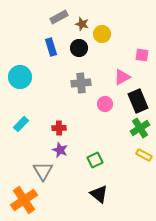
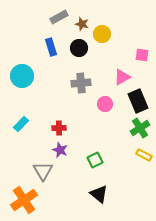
cyan circle: moved 2 px right, 1 px up
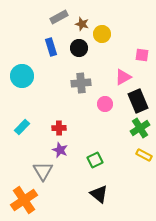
pink triangle: moved 1 px right
cyan rectangle: moved 1 px right, 3 px down
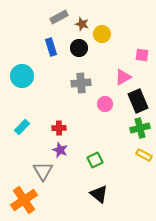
green cross: rotated 18 degrees clockwise
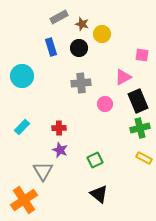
yellow rectangle: moved 3 px down
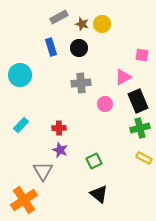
yellow circle: moved 10 px up
cyan circle: moved 2 px left, 1 px up
cyan rectangle: moved 1 px left, 2 px up
green square: moved 1 px left, 1 px down
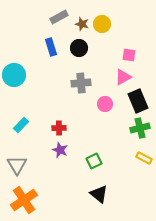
pink square: moved 13 px left
cyan circle: moved 6 px left
gray triangle: moved 26 px left, 6 px up
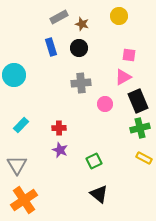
yellow circle: moved 17 px right, 8 px up
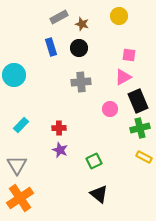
gray cross: moved 1 px up
pink circle: moved 5 px right, 5 px down
yellow rectangle: moved 1 px up
orange cross: moved 4 px left, 2 px up
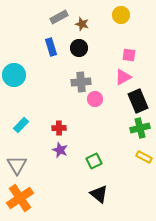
yellow circle: moved 2 px right, 1 px up
pink circle: moved 15 px left, 10 px up
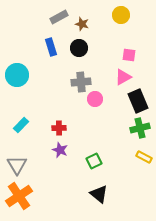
cyan circle: moved 3 px right
orange cross: moved 1 px left, 2 px up
